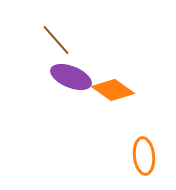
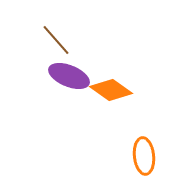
purple ellipse: moved 2 px left, 1 px up
orange diamond: moved 2 px left
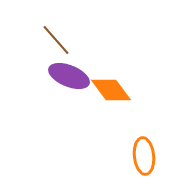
orange diamond: rotated 18 degrees clockwise
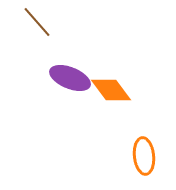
brown line: moved 19 px left, 18 px up
purple ellipse: moved 1 px right, 2 px down
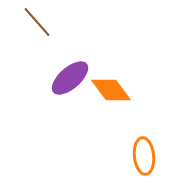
purple ellipse: rotated 63 degrees counterclockwise
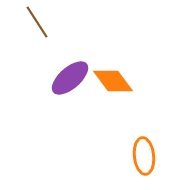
brown line: rotated 8 degrees clockwise
orange diamond: moved 2 px right, 9 px up
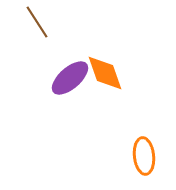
orange diamond: moved 8 px left, 8 px up; rotated 18 degrees clockwise
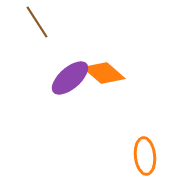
orange diamond: moved 1 px left; rotated 30 degrees counterclockwise
orange ellipse: moved 1 px right
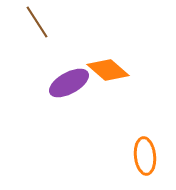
orange diamond: moved 4 px right, 3 px up
purple ellipse: moved 1 px left, 5 px down; rotated 12 degrees clockwise
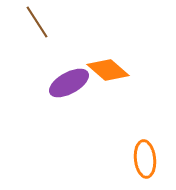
orange ellipse: moved 3 px down
